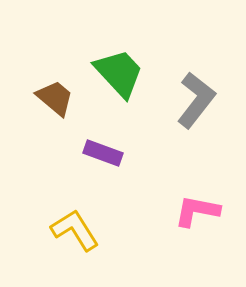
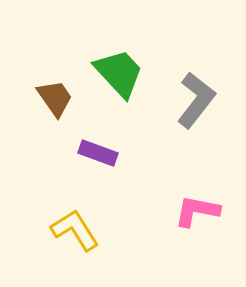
brown trapezoid: rotated 15 degrees clockwise
purple rectangle: moved 5 px left
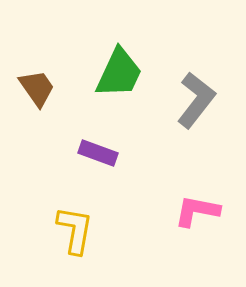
green trapezoid: rotated 68 degrees clockwise
brown trapezoid: moved 18 px left, 10 px up
yellow L-shape: rotated 42 degrees clockwise
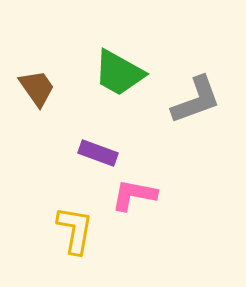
green trapezoid: rotated 94 degrees clockwise
gray L-shape: rotated 32 degrees clockwise
pink L-shape: moved 63 px left, 16 px up
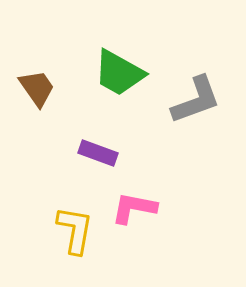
pink L-shape: moved 13 px down
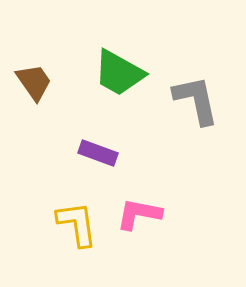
brown trapezoid: moved 3 px left, 6 px up
gray L-shape: rotated 82 degrees counterclockwise
pink L-shape: moved 5 px right, 6 px down
yellow L-shape: moved 2 px right, 6 px up; rotated 18 degrees counterclockwise
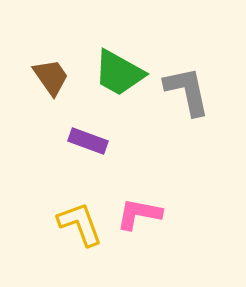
brown trapezoid: moved 17 px right, 5 px up
gray L-shape: moved 9 px left, 9 px up
purple rectangle: moved 10 px left, 12 px up
yellow L-shape: moved 3 px right; rotated 12 degrees counterclockwise
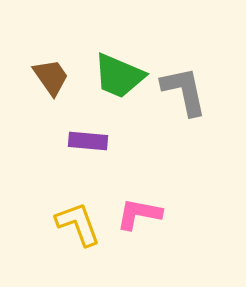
green trapezoid: moved 3 px down; rotated 6 degrees counterclockwise
gray L-shape: moved 3 px left
purple rectangle: rotated 15 degrees counterclockwise
yellow L-shape: moved 2 px left
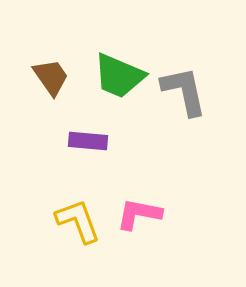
yellow L-shape: moved 3 px up
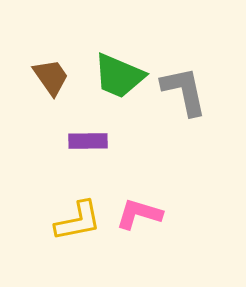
purple rectangle: rotated 6 degrees counterclockwise
pink L-shape: rotated 6 degrees clockwise
yellow L-shape: rotated 99 degrees clockwise
